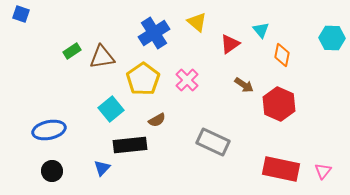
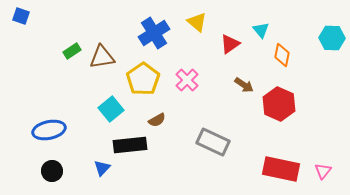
blue square: moved 2 px down
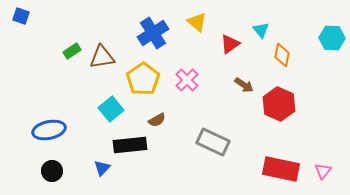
blue cross: moved 1 px left
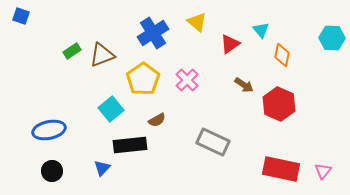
brown triangle: moved 2 px up; rotated 12 degrees counterclockwise
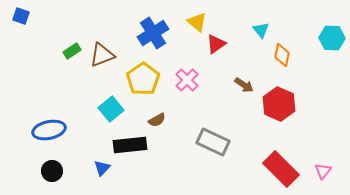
red triangle: moved 14 px left
red rectangle: rotated 33 degrees clockwise
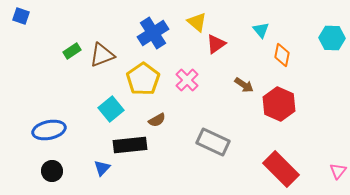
pink triangle: moved 15 px right
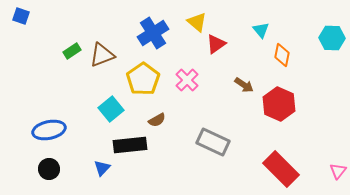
black circle: moved 3 px left, 2 px up
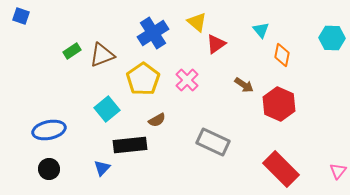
cyan square: moved 4 px left
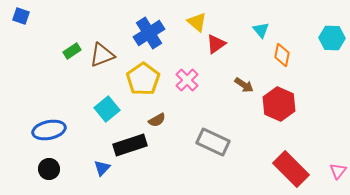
blue cross: moved 4 px left
black rectangle: rotated 12 degrees counterclockwise
red rectangle: moved 10 px right
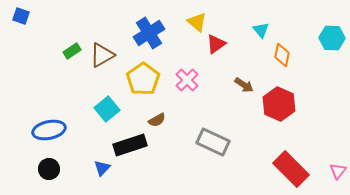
brown triangle: rotated 8 degrees counterclockwise
